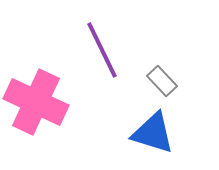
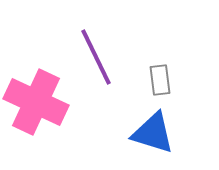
purple line: moved 6 px left, 7 px down
gray rectangle: moved 2 px left, 1 px up; rotated 36 degrees clockwise
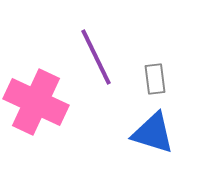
gray rectangle: moved 5 px left, 1 px up
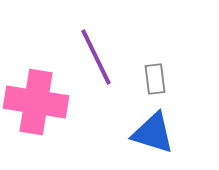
pink cross: rotated 16 degrees counterclockwise
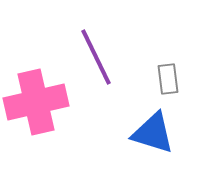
gray rectangle: moved 13 px right
pink cross: rotated 22 degrees counterclockwise
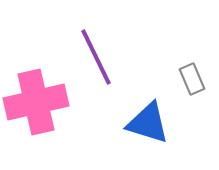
gray rectangle: moved 24 px right; rotated 16 degrees counterclockwise
blue triangle: moved 5 px left, 10 px up
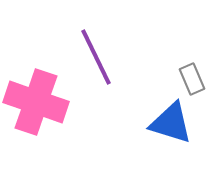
pink cross: rotated 32 degrees clockwise
blue triangle: moved 23 px right
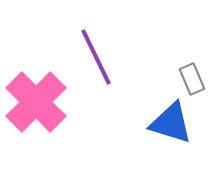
pink cross: rotated 26 degrees clockwise
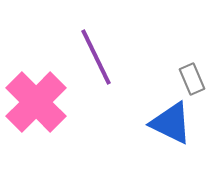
blue triangle: rotated 9 degrees clockwise
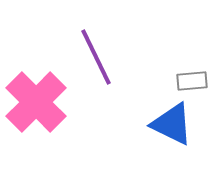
gray rectangle: moved 2 px down; rotated 72 degrees counterclockwise
blue triangle: moved 1 px right, 1 px down
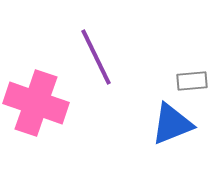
pink cross: moved 1 px down; rotated 26 degrees counterclockwise
blue triangle: rotated 48 degrees counterclockwise
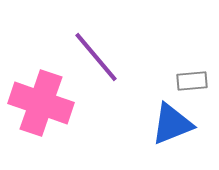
purple line: rotated 14 degrees counterclockwise
pink cross: moved 5 px right
